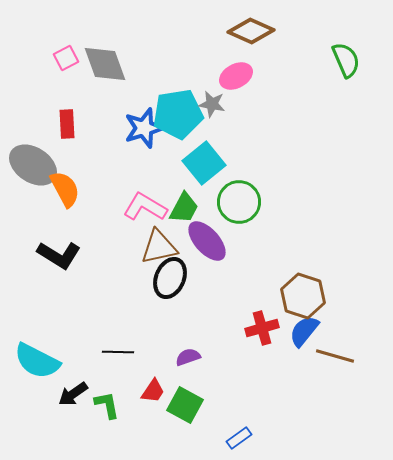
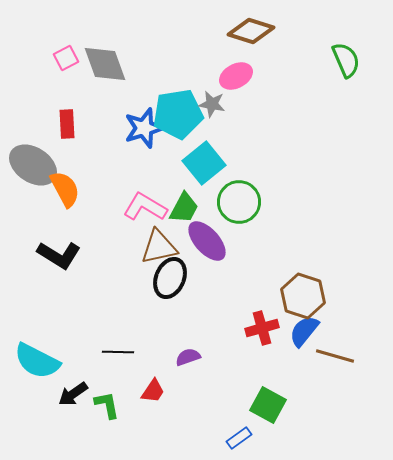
brown diamond: rotated 6 degrees counterclockwise
green square: moved 83 px right
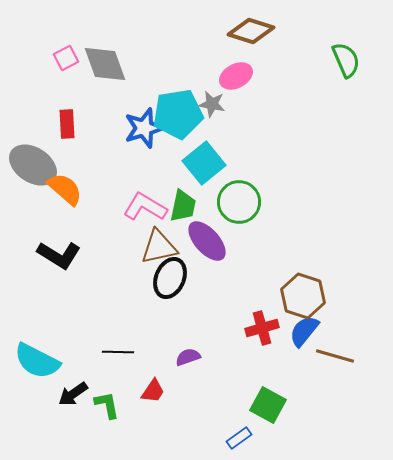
orange semicircle: rotated 21 degrees counterclockwise
green trapezoid: moved 1 px left, 2 px up; rotated 16 degrees counterclockwise
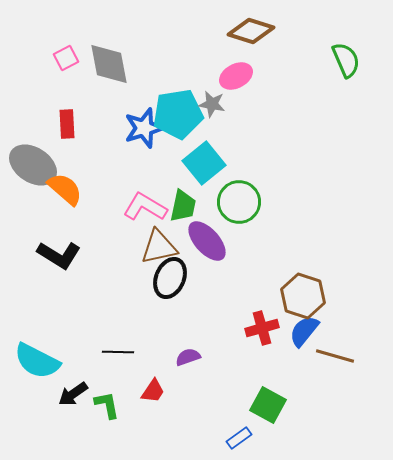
gray diamond: moved 4 px right; rotated 9 degrees clockwise
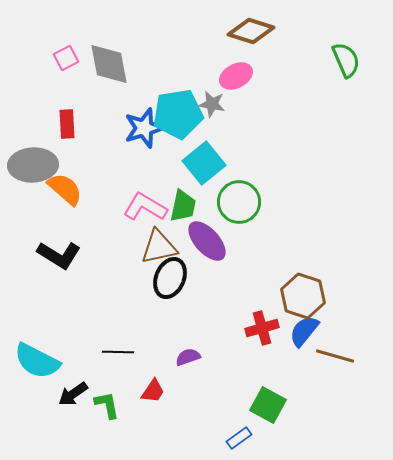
gray ellipse: rotated 36 degrees counterclockwise
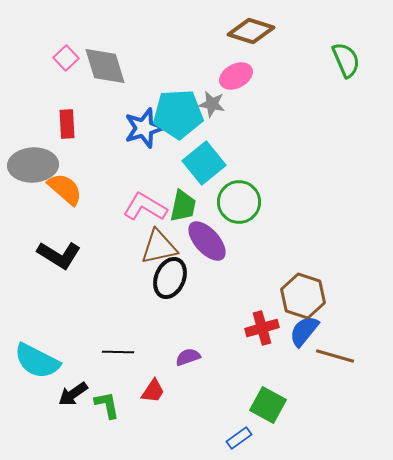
pink square: rotated 15 degrees counterclockwise
gray diamond: moved 4 px left, 2 px down; rotated 6 degrees counterclockwise
cyan pentagon: rotated 6 degrees clockwise
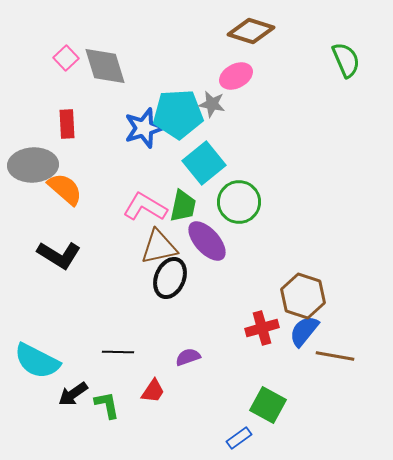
brown line: rotated 6 degrees counterclockwise
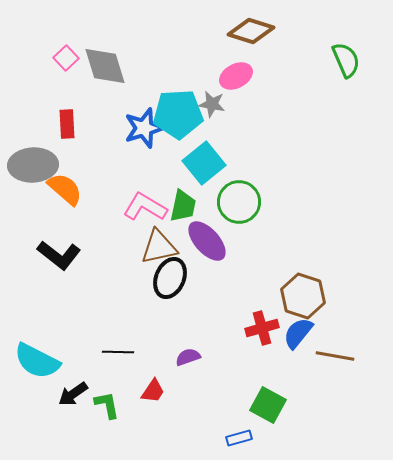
black L-shape: rotated 6 degrees clockwise
blue semicircle: moved 6 px left, 2 px down
blue rectangle: rotated 20 degrees clockwise
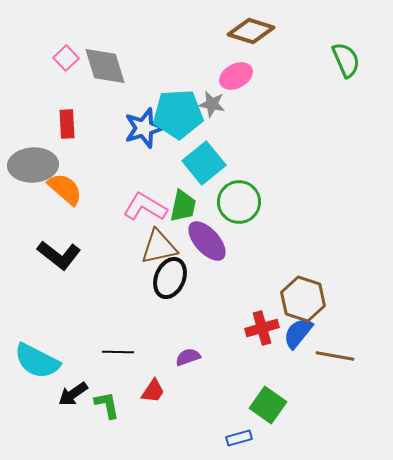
brown hexagon: moved 3 px down
green square: rotated 6 degrees clockwise
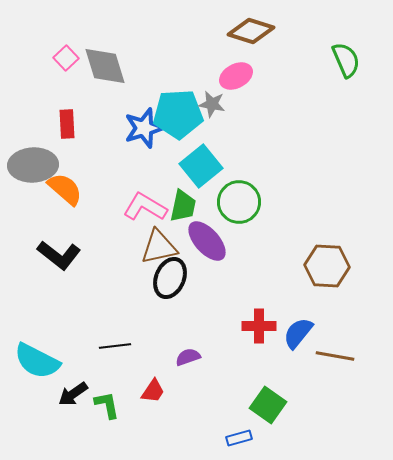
cyan square: moved 3 px left, 3 px down
brown hexagon: moved 24 px right, 33 px up; rotated 15 degrees counterclockwise
red cross: moved 3 px left, 2 px up; rotated 16 degrees clockwise
black line: moved 3 px left, 6 px up; rotated 8 degrees counterclockwise
